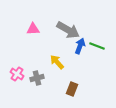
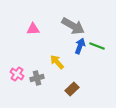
gray arrow: moved 5 px right, 4 px up
brown rectangle: rotated 24 degrees clockwise
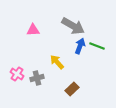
pink triangle: moved 1 px down
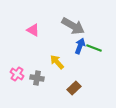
pink triangle: rotated 32 degrees clockwise
green line: moved 3 px left, 2 px down
gray cross: rotated 24 degrees clockwise
brown rectangle: moved 2 px right, 1 px up
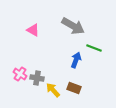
blue arrow: moved 4 px left, 14 px down
yellow arrow: moved 4 px left, 28 px down
pink cross: moved 3 px right
brown rectangle: rotated 64 degrees clockwise
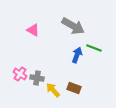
blue arrow: moved 1 px right, 5 px up
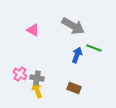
yellow arrow: moved 16 px left; rotated 21 degrees clockwise
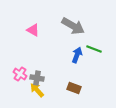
green line: moved 1 px down
yellow arrow: rotated 21 degrees counterclockwise
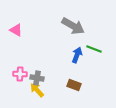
pink triangle: moved 17 px left
pink cross: rotated 32 degrees counterclockwise
brown rectangle: moved 3 px up
